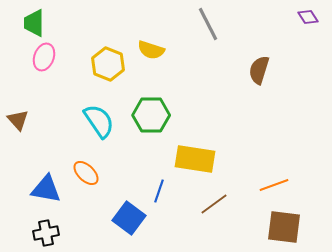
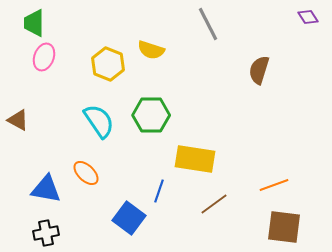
brown triangle: rotated 20 degrees counterclockwise
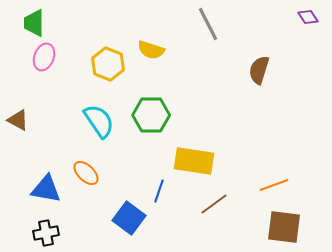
yellow rectangle: moved 1 px left, 2 px down
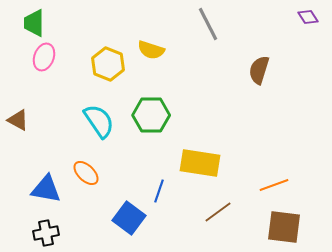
yellow rectangle: moved 6 px right, 2 px down
brown line: moved 4 px right, 8 px down
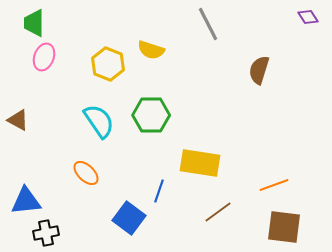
blue triangle: moved 20 px left, 12 px down; rotated 16 degrees counterclockwise
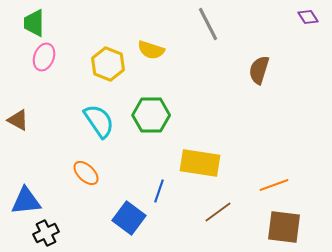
black cross: rotated 15 degrees counterclockwise
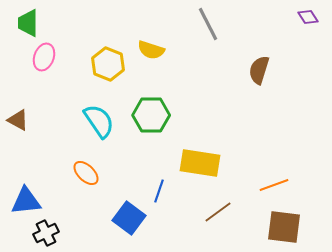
green trapezoid: moved 6 px left
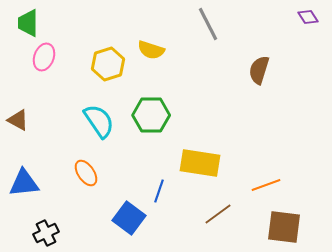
yellow hexagon: rotated 20 degrees clockwise
orange ellipse: rotated 12 degrees clockwise
orange line: moved 8 px left
blue triangle: moved 2 px left, 18 px up
brown line: moved 2 px down
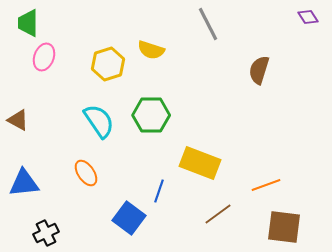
yellow rectangle: rotated 12 degrees clockwise
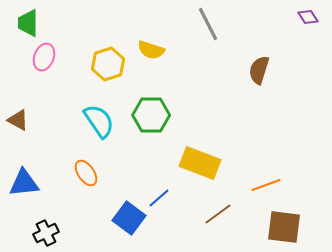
blue line: moved 7 px down; rotated 30 degrees clockwise
